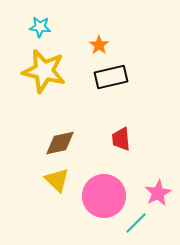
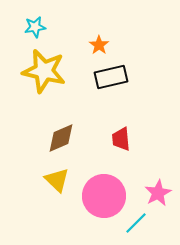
cyan star: moved 5 px left; rotated 15 degrees counterclockwise
brown diamond: moved 1 px right, 5 px up; rotated 12 degrees counterclockwise
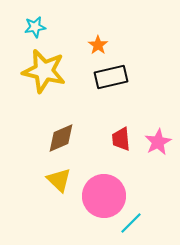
orange star: moved 1 px left
yellow triangle: moved 2 px right
pink star: moved 51 px up
cyan line: moved 5 px left
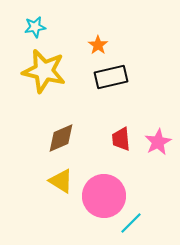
yellow triangle: moved 2 px right, 1 px down; rotated 12 degrees counterclockwise
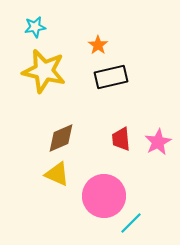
yellow triangle: moved 4 px left, 7 px up; rotated 8 degrees counterclockwise
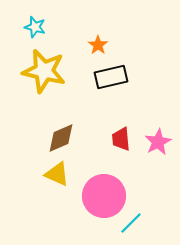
cyan star: rotated 25 degrees clockwise
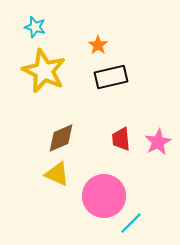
yellow star: rotated 12 degrees clockwise
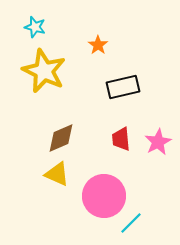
black rectangle: moved 12 px right, 10 px down
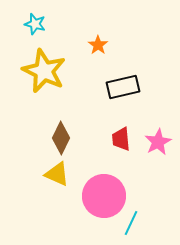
cyan star: moved 3 px up
brown diamond: rotated 40 degrees counterclockwise
cyan line: rotated 20 degrees counterclockwise
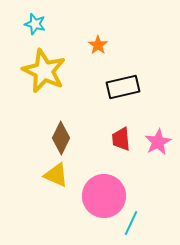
yellow triangle: moved 1 px left, 1 px down
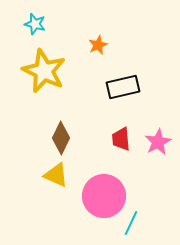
orange star: rotated 12 degrees clockwise
